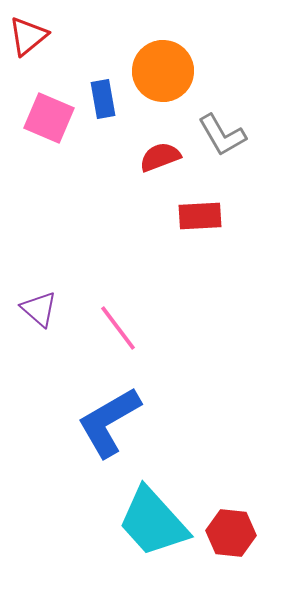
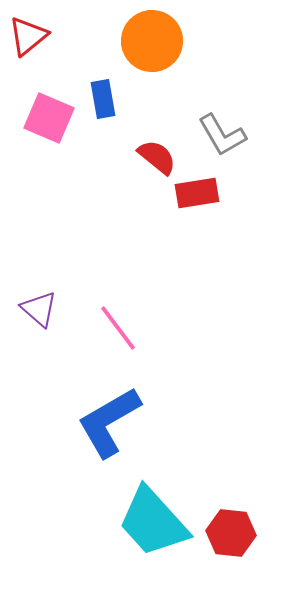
orange circle: moved 11 px left, 30 px up
red semicircle: moved 3 px left; rotated 60 degrees clockwise
red rectangle: moved 3 px left, 23 px up; rotated 6 degrees counterclockwise
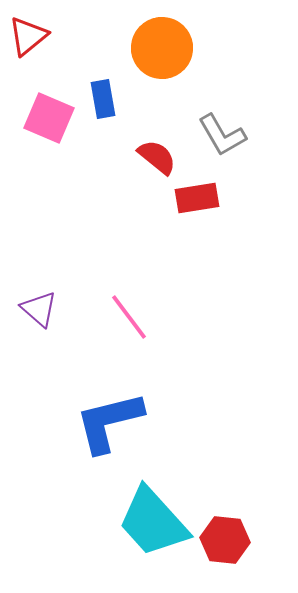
orange circle: moved 10 px right, 7 px down
red rectangle: moved 5 px down
pink line: moved 11 px right, 11 px up
blue L-shape: rotated 16 degrees clockwise
red hexagon: moved 6 px left, 7 px down
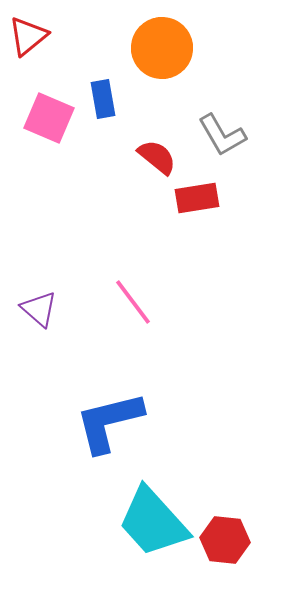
pink line: moved 4 px right, 15 px up
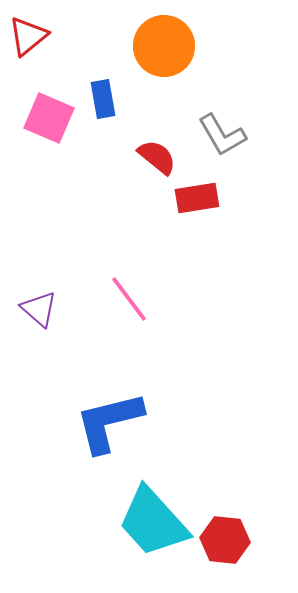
orange circle: moved 2 px right, 2 px up
pink line: moved 4 px left, 3 px up
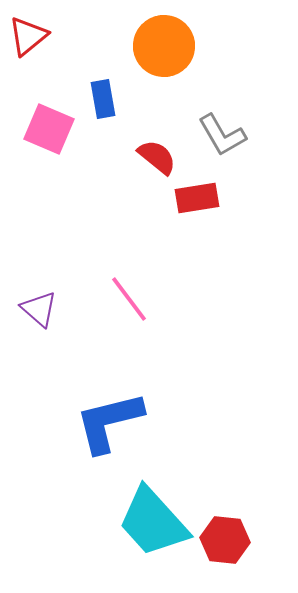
pink square: moved 11 px down
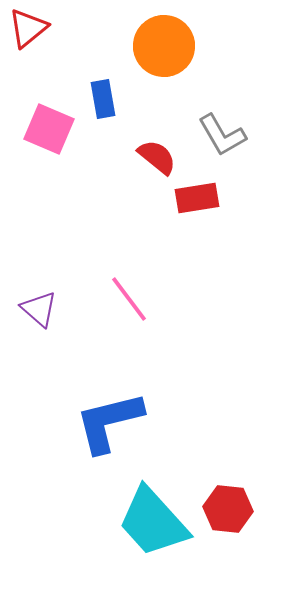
red triangle: moved 8 px up
red hexagon: moved 3 px right, 31 px up
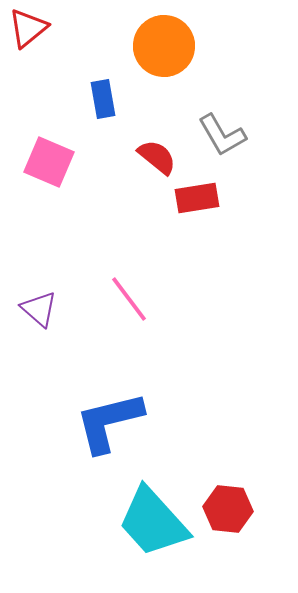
pink square: moved 33 px down
